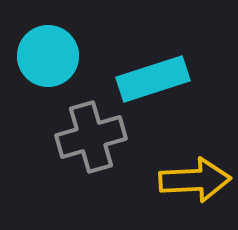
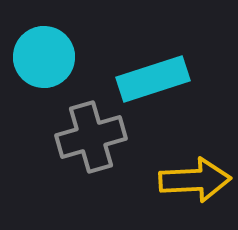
cyan circle: moved 4 px left, 1 px down
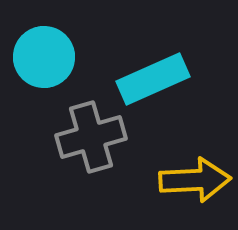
cyan rectangle: rotated 6 degrees counterclockwise
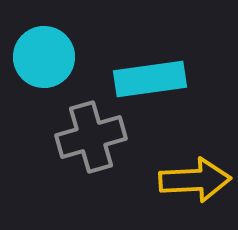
cyan rectangle: moved 3 px left; rotated 16 degrees clockwise
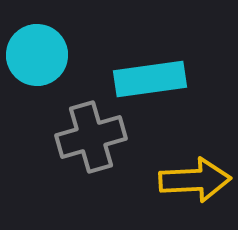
cyan circle: moved 7 px left, 2 px up
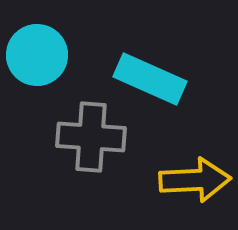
cyan rectangle: rotated 32 degrees clockwise
gray cross: rotated 20 degrees clockwise
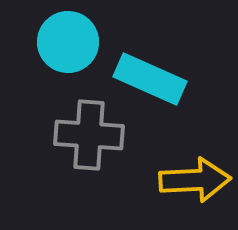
cyan circle: moved 31 px right, 13 px up
gray cross: moved 2 px left, 2 px up
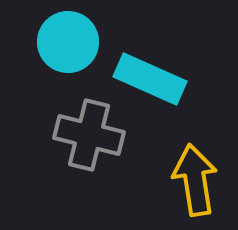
gray cross: rotated 10 degrees clockwise
yellow arrow: rotated 96 degrees counterclockwise
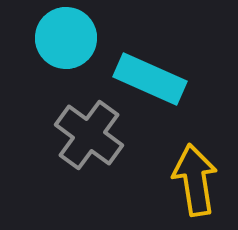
cyan circle: moved 2 px left, 4 px up
gray cross: rotated 22 degrees clockwise
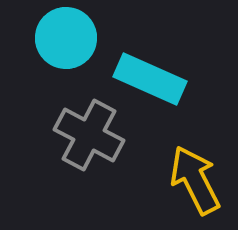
gray cross: rotated 8 degrees counterclockwise
yellow arrow: rotated 18 degrees counterclockwise
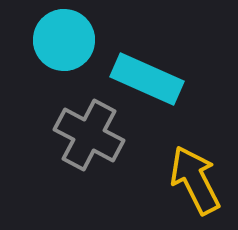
cyan circle: moved 2 px left, 2 px down
cyan rectangle: moved 3 px left
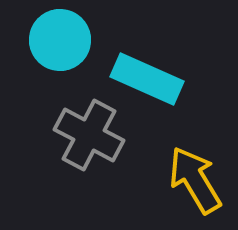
cyan circle: moved 4 px left
yellow arrow: rotated 4 degrees counterclockwise
